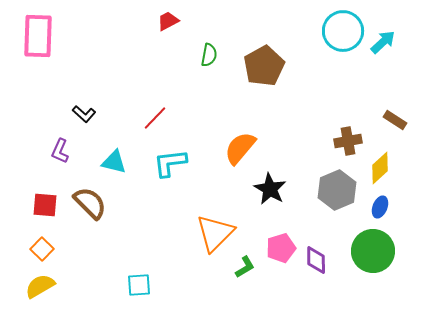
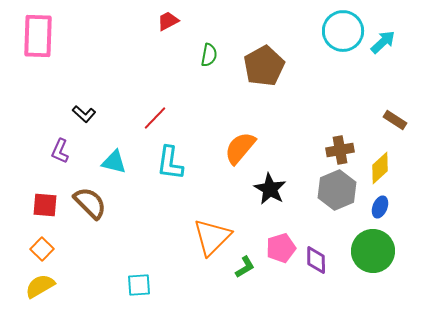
brown cross: moved 8 px left, 9 px down
cyan L-shape: rotated 75 degrees counterclockwise
orange triangle: moved 3 px left, 4 px down
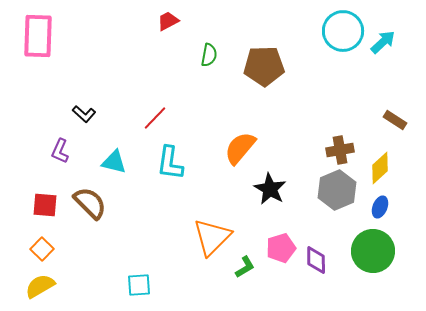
brown pentagon: rotated 27 degrees clockwise
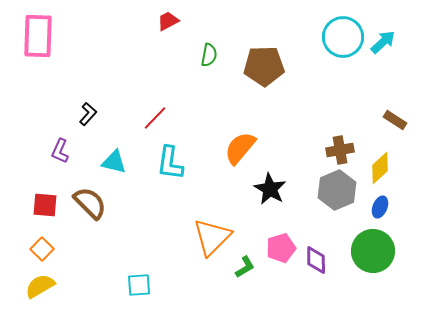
cyan circle: moved 6 px down
black L-shape: moved 4 px right; rotated 90 degrees counterclockwise
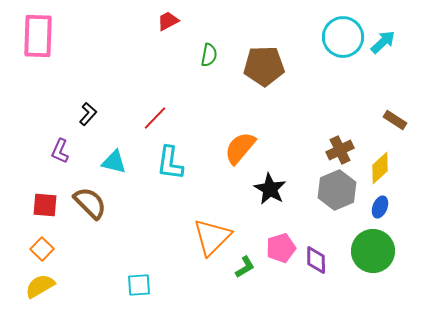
brown cross: rotated 16 degrees counterclockwise
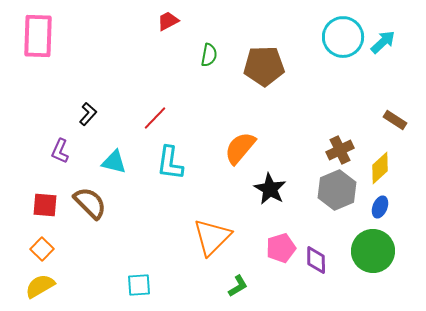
green L-shape: moved 7 px left, 19 px down
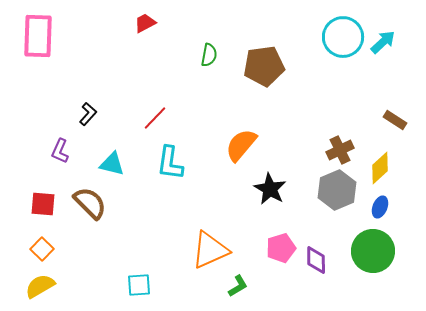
red trapezoid: moved 23 px left, 2 px down
brown pentagon: rotated 6 degrees counterclockwise
orange semicircle: moved 1 px right, 3 px up
cyan triangle: moved 2 px left, 2 px down
red square: moved 2 px left, 1 px up
orange triangle: moved 2 px left, 13 px down; rotated 21 degrees clockwise
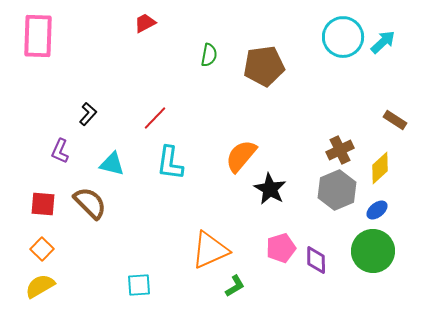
orange semicircle: moved 11 px down
blue ellipse: moved 3 px left, 3 px down; rotated 30 degrees clockwise
green L-shape: moved 3 px left
